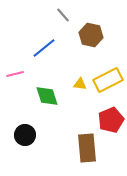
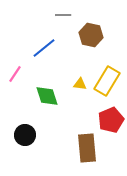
gray line: rotated 49 degrees counterclockwise
pink line: rotated 42 degrees counterclockwise
yellow rectangle: moved 1 px left, 1 px down; rotated 32 degrees counterclockwise
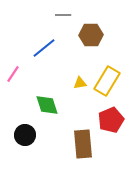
brown hexagon: rotated 15 degrees counterclockwise
pink line: moved 2 px left
yellow triangle: moved 1 px up; rotated 16 degrees counterclockwise
green diamond: moved 9 px down
brown rectangle: moved 4 px left, 4 px up
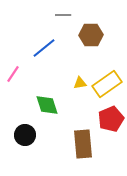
yellow rectangle: moved 3 px down; rotated 24 degrees clockwise
red pentagon: moved 1 px up
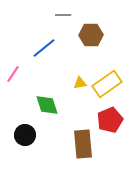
red pentagon: moved 1 px left, 1 px down
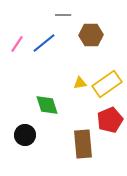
blue line: moved 5 px up
pink line: moved 4 px right, 30 px up
